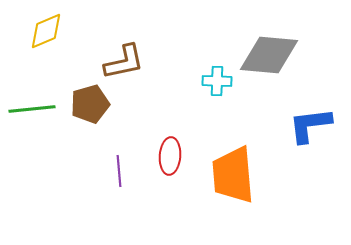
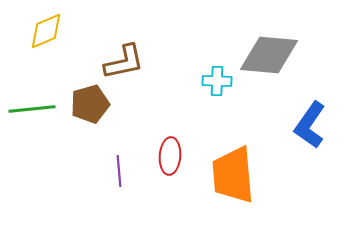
blue L-shape: rotated 48 degrees counterclockwise
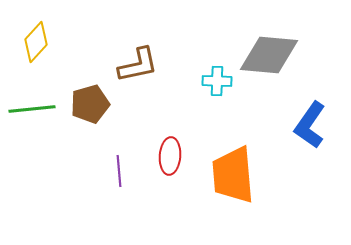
yellow diamond: moved 10 px left, 11 px down; rotated 24 degrees counterclockwise
brown L-shape: moved 14 px right, 3 px down
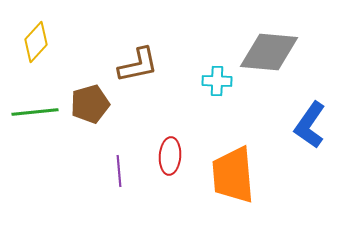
gray diamond: moved 3 px up
green line: moved 3 px right, 3 px down
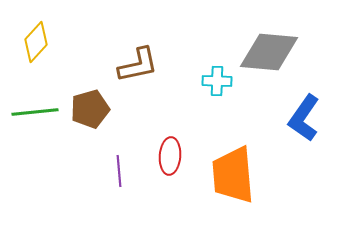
brown pentagon: moved 5 px down
blue L-shape: moved 6 px left, 7 px up
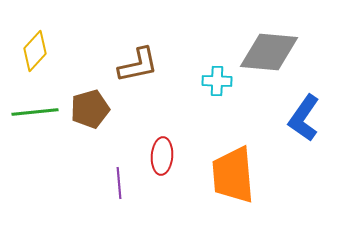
yellow diamond: moved 1 px left, 9 px down
red ellipse: moved 8 px left
purple line: moved 12 px down
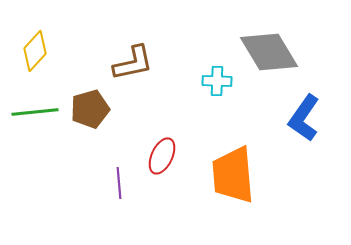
gray diamond: rotated 54 degrees clockwise
brown L-shape: moved 5 px left, 2 px up
red ellipse: rotated 21 degrees clockwise
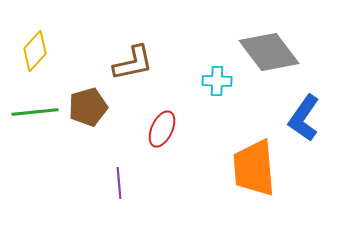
gray diamond: rotated 6 degrees counterclockwise
brown pentagon: moved 2 px left, 2 px up
red ellipse: moved 27 px up
orange trapezoid: moved 21 px right, 7 px up
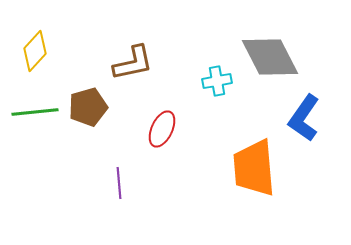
gray diamond: moved 1 px right, 5 px down; rotated 10 degrees clockwise
cyan cross: rotated 12 degrees counterclockwise
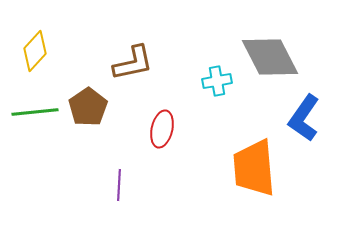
brown pentagon: rotated 18 degrees counterclockwise
red ellipse: rotated 12 degrees counterclockwise
purple line: moved 2 px down; rotated 8 degrees clockwise
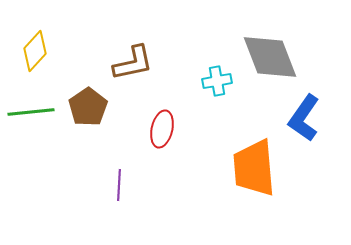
gray diamond: rotated 6 degrees clockwise
green line: moved 4 px left
